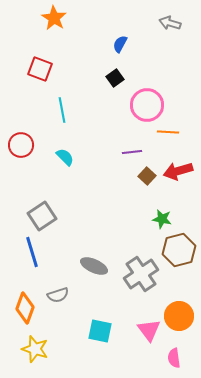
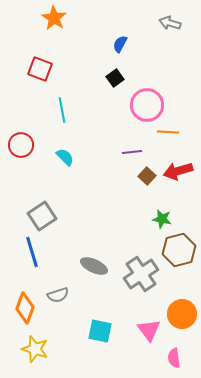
orange circle: moved 3 px right, 2 px up
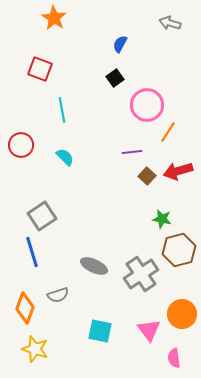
orange line: rotated 60 degrees counterclockwise
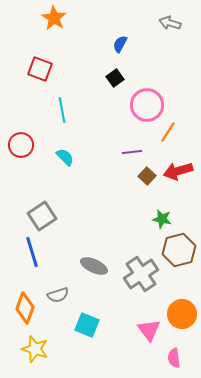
cyan square: moved 13 px left, 6 px up; rotated 10 degrees clockwise
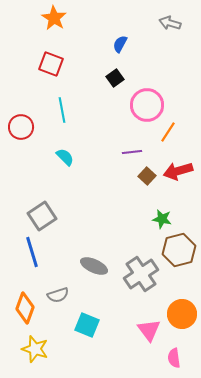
red square: moved 11 px right, 5 px up
red circle: moved 18 px up
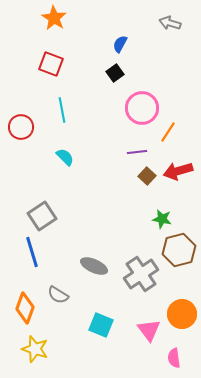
black square: moved 5 px up
pink circle: moved 5 px left, 3 px down
purple line: moved 5 px right
gray semicircle: rotated 50 degrees clockwise
cyan square: moved 14 px right
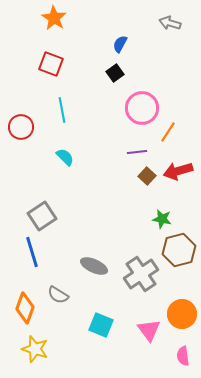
pink semicircle: moved 9 px right, 2 px up
